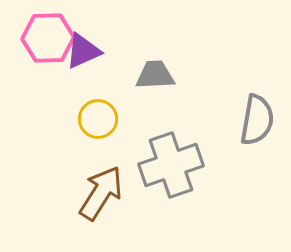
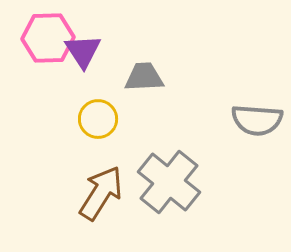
purple triangle: rotated 39 degrees counterclockwise
gray trapezoid: moved 11 px left, 2 px down
gray semicircle: rotated 84 degrees clockwise
gray cross: moved 2 px left, 17 px down; rotated 32 degrees counterclockwise
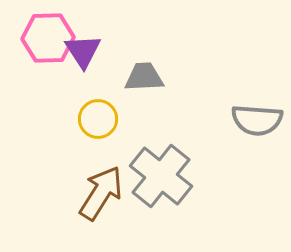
gray cross: moved 8 px left, 6 px up
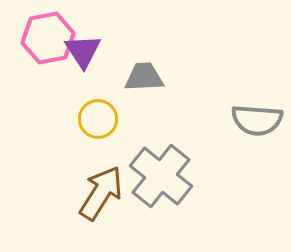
pink hexagon: rotated 9 degrees counterclockwise
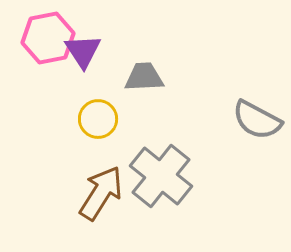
gray semicircle: rotated 24 degrees clockwise
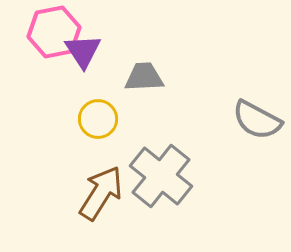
pink hexagon: moved 6 px right, 6 px up
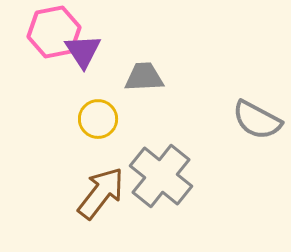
brown arrow: rotated 6 degrees clockwise
